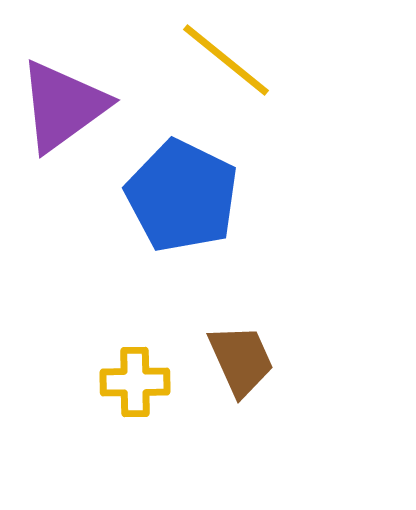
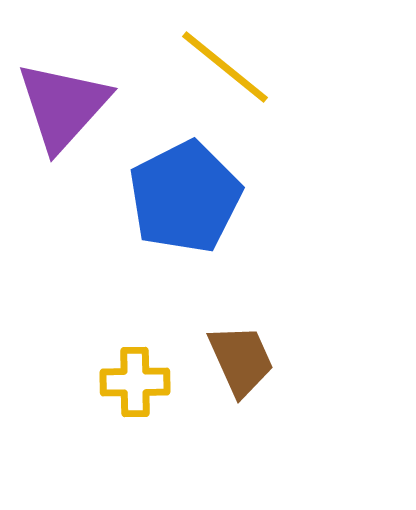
yellow line: moved 1 px left, 7 px down
purple triangle: rotated 12 degrees counterclockwise
blue pentagon: moved 3 px right, 1 px down; rotated 19 degrees clockwise
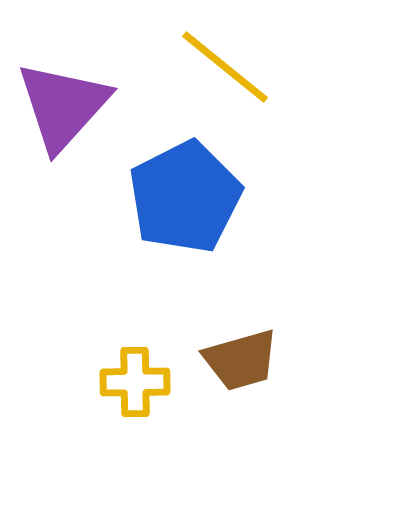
brown trapezoid: rotated 98 degrees clockwise
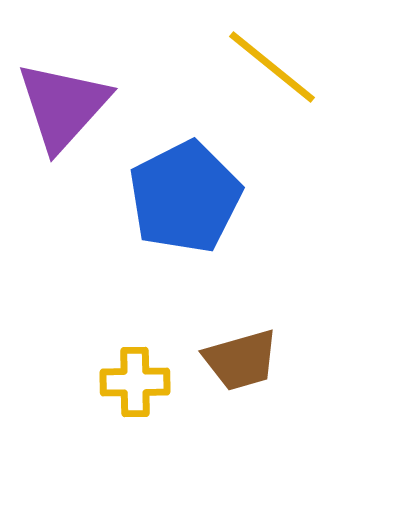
yellow line: moved 47 px right
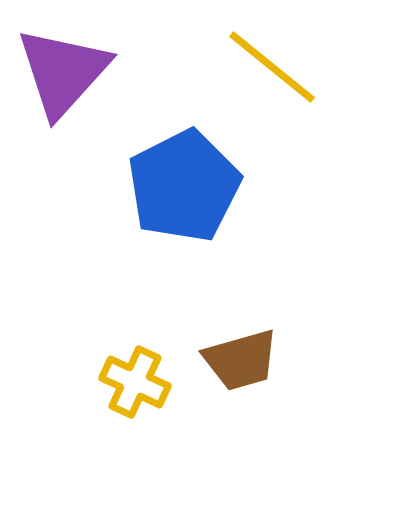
purple triangle: moved 34 px up
blue pentagon: moved 1 px left, 11 px up
yellow cross: rotated 26 degrees clockwise
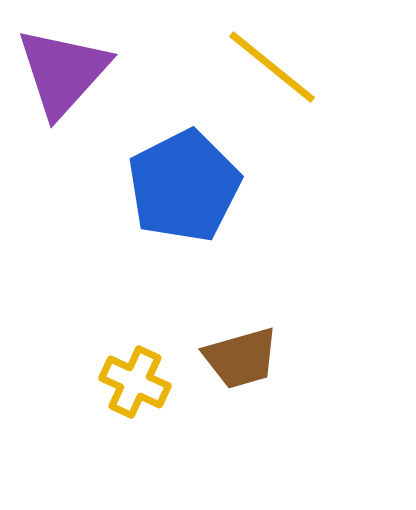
brown trapezoid: moved 2 px up
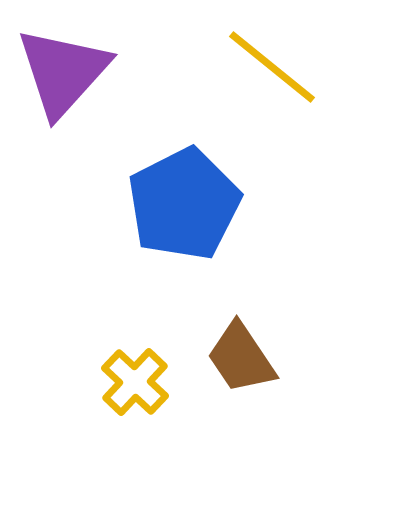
blue pentagon: moved 18 px down
brown trapezoid: rotated 72 degrees clockwise
yellow cross: rotated 18 degrees clockwise
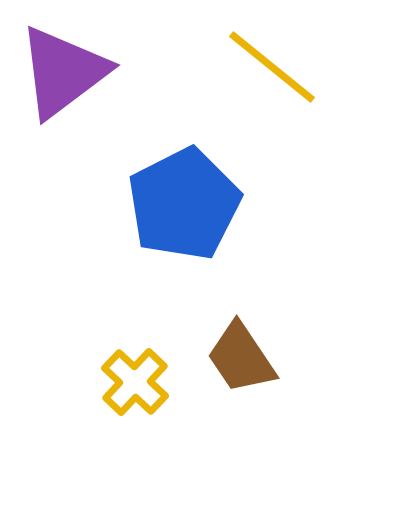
purple triangle: rotated 11 degrees clockwise
